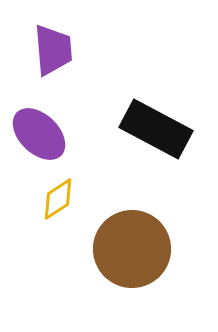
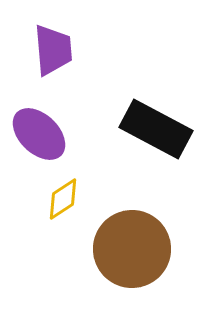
yellow diamond: moved 5 px right
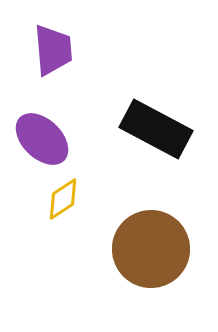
purple ellipse: moved 3 px right, 5 px down
brown circle: moved 19 px right
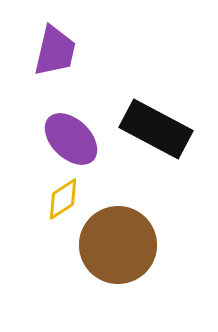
purple trapezoid: moved 2 px right, 1 px down; rotated 18 degrees clockwise
purple ellipse: moved 29 px right
brown circle: moved 33 px left, 4 px up
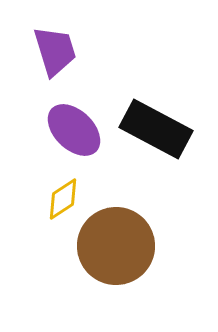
purple trapezoid: rotated 30 degrees counterclockwise
purple ellipse: moved 3 px right, 9 px up
brown circle: moved 2 px left, 1 px down
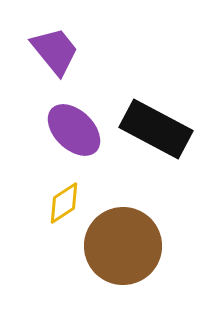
purple trapezoid: rotated 22 degrees counterclockwise
yellow diamond: moved 1 px right, 4 px down
brown circle: moved 7 px right
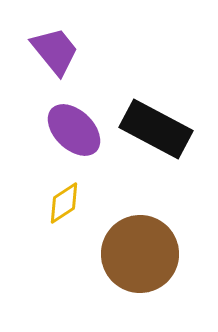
brown circle: moved 17 px right, 8 px down
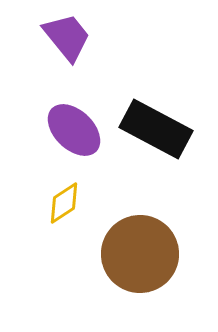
purple trapezoid: moved 12 px right, 14 px up
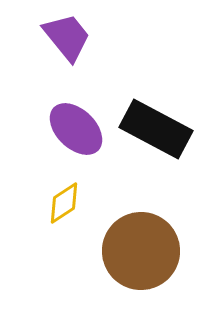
purple ellipse: moved 2 px right, 1 px up
brown circle: moved 1 px right, 3 px up
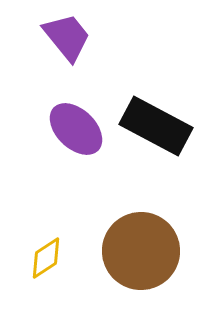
black rectangle: moved 3 px up
yellow diamond: moved 18 px left, 55 px down
